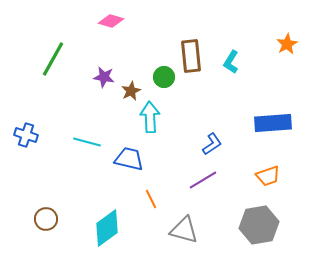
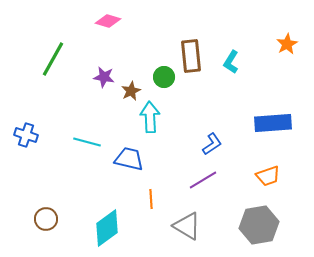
pink diamond: moved 3 px left
orange line: rotated 24 degrees clockwise
gray triangle: moved 3 px right, 4 px up; rotated 16 degrees clockwise
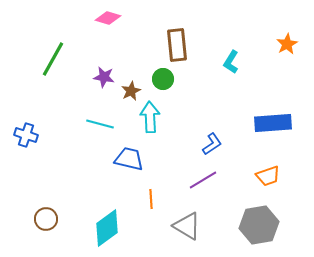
pink diamond: moved 3 px up
brown rectangle: moved 14 px left, 11 px up
green circle: moved 1 px left, 2 px down
cyan line: moved 13 px right, 18 px up
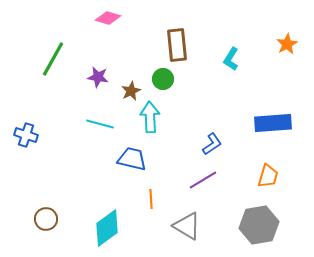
cyan L-shape: moved 3 px up
purple star: moved 6 px left
blue trapezoid: moved 3 px right
orange trapezoid: rotated 55 degrees counterclockwise
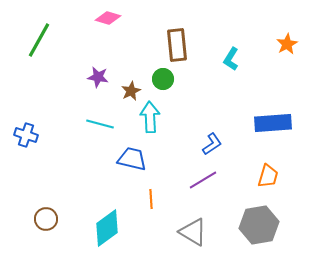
green line: moved 14 px left, 19 px up
gray triangle: moved 6 px right, 6 px down
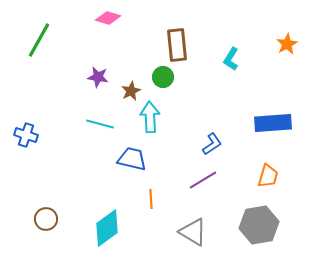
green circle: moved 2 px up
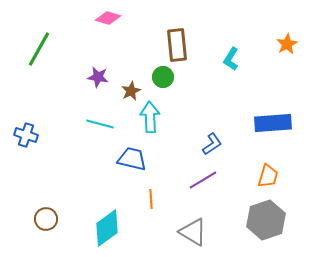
green line: moved 9 px down
gray hexagon: moved 7 px right, 5 px up; rotated 9 degrees counterclockwise
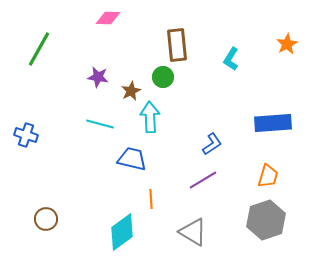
pink diamond: rotated 15 degrees counterclockwise
cyan diamond: moved 15 px right, 4 px down
